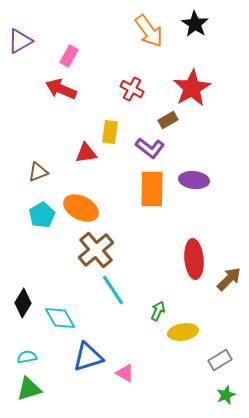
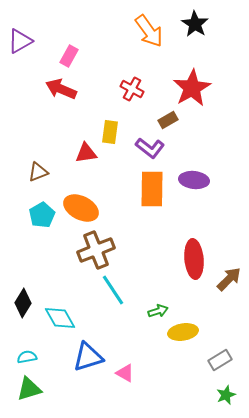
brown cross: rotated 18 degrees clockwise
green arrow: rotated 48 degrees clockwise
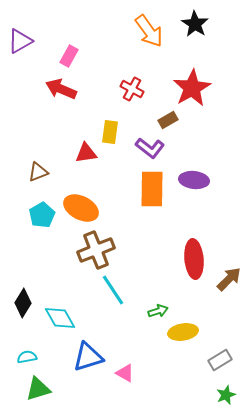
green triangle: moved 9 px right
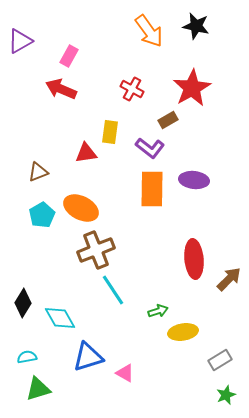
black star: moved 1 px right, 2 px down; rotated 20 degrees counterclockwise
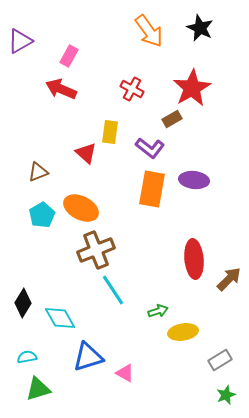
black star: moved 4 px right, 2 px down; rotated 12 degrees clockwise
brown rectangle: moved 4 px right, 1 px up
red triangle: rotated 50 degrees clockwise
orange rectangle: rotated 9 degrees clockwise
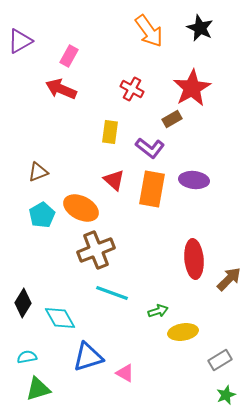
red triangle: moved 28 px right, 27 px down
cyan line: moved 1 px left, 3 px down; rotated 36 degrees counterclockwise
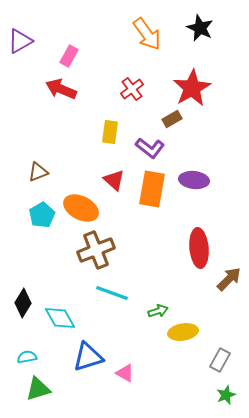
orange arrow: moved 2 px left, 3 px down
red cross: rotated 25 degrees clockwise
red ellipse: moved 5 px right, 11 px up
gray rectangle: rotated 30 degrees counterclockwise
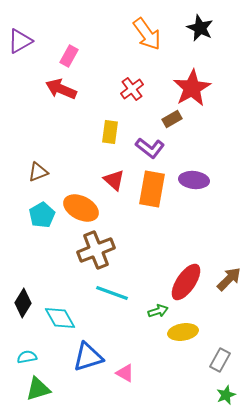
red ellipse: moved 13 px left, 34 px down; rotated 39 degrees clockwise
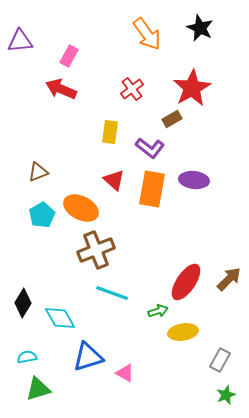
purple triangle: rotated 24 degrees clockwise
